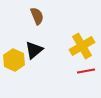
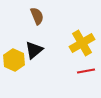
yellow cross: moved 3 px up
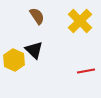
brown semicircle: rotated 12 degrees counterclockwise
yellow cross: moved 2 px left, 22 px up; rotated 15 degrees counterclockwise
black triangle: rotated 36 degrees counterclockwise
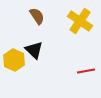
yellow cross: rotated 10 degrees counterclockwise
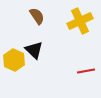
yellow cross: rotated 30 degrees clockwise
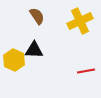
black triangle: rotated 42 degrees counterclockwise
